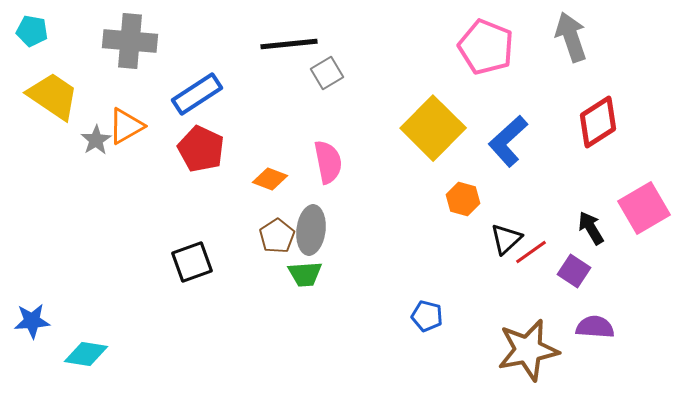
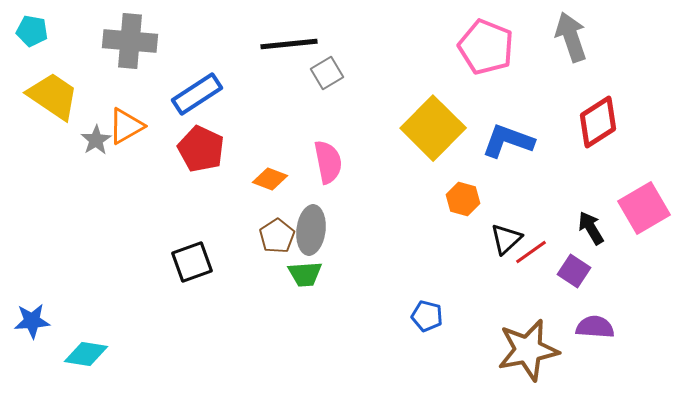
blue L-shape: rotated 62 degrees clockwise
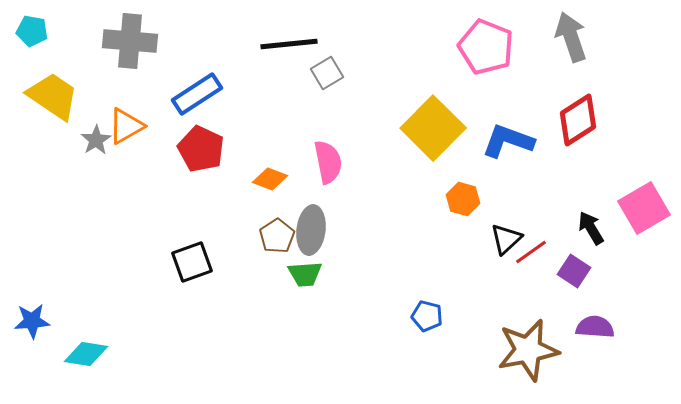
red diamond: moved 20 px left, 2 px up
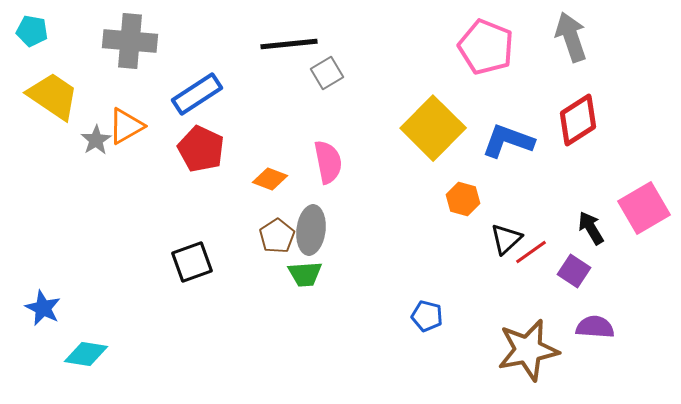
blue star: moved 11 px right, 13 px up; rotated 30 degrees clockwise
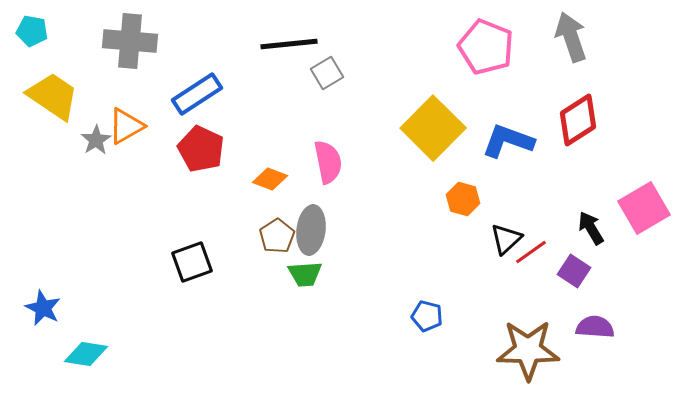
brown star: rotated 12 degrees clockwise
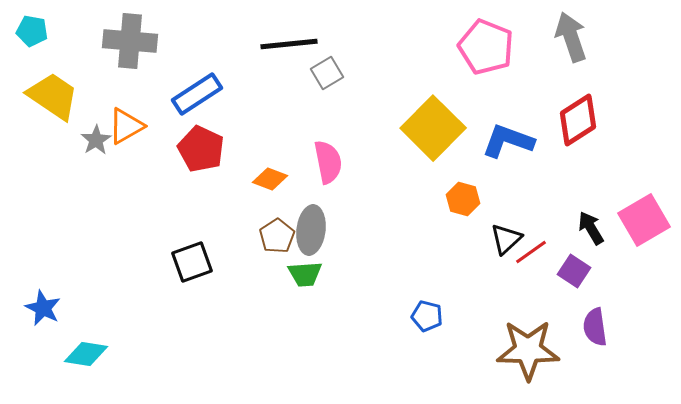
pink square: moved 12 px down
purple semicircle: rotated 102 degrees counterclockwise
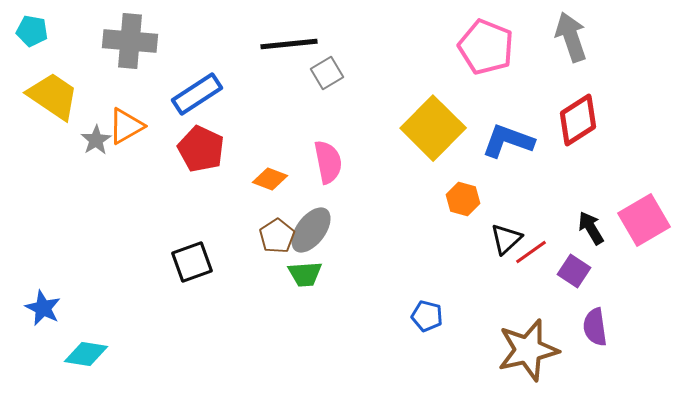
gray ellipse: rotated 30 degrees clockwise
brown star: rotated 14 degrees counterclockwise
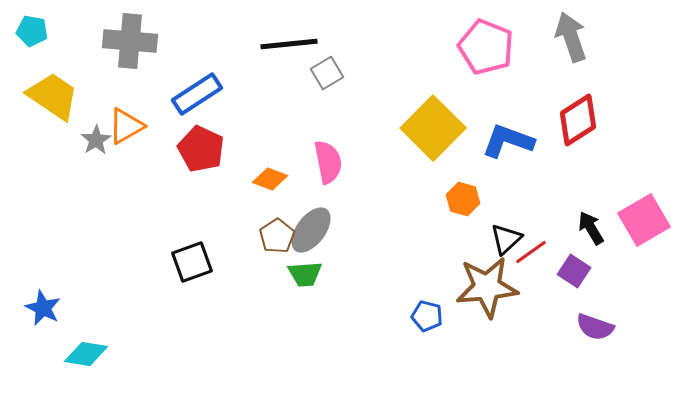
purple semicircle: rotated 63 degrees counterclockwise
brown star: moved 41 px left, 63 px up; rotated 8 degrees clockwise
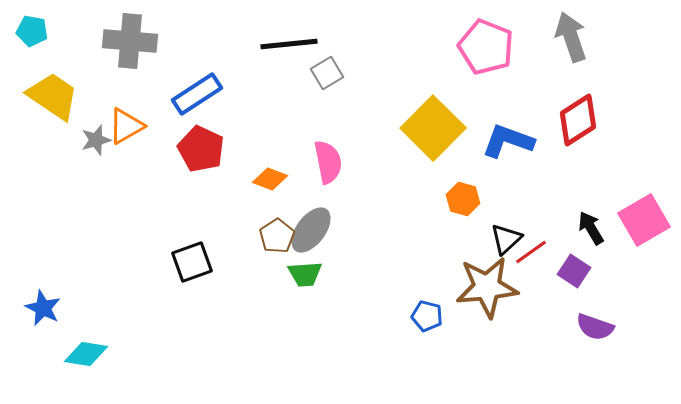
gray star: rotated 16 degrees clockwise
